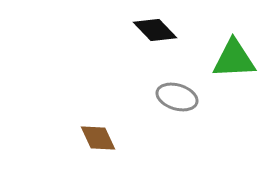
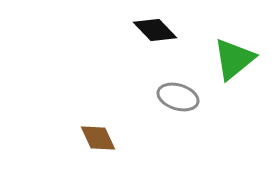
green triangle: rotated 36 degrees counterclockwise
gray ellipse: moved 1 px right
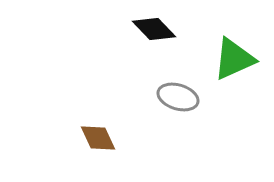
black diamond: moved 1 px left, 1 px up
green triangle: rotated 15 degrees clockwise
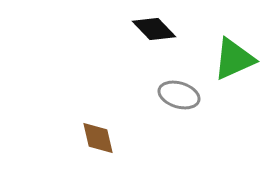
gray ellipse: moved 1 px right, 2 px up
brown diamond: rotated 12 degrees clockwise
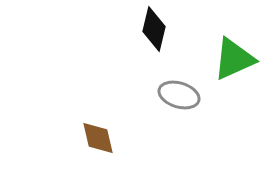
black diamond: rotated 57 degrees clockwise
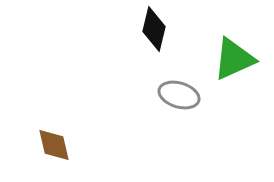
brown diamond: moved 44 px left, 7 px down
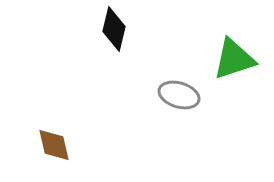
black diamond: moved 40 px left
green triangle: rotated 6 degrees clockwise
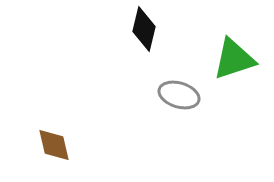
black diamond: moved 30 px right
